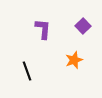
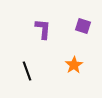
purple square: rotated 28 degrees counterclockwise
orange star: moved 5 px down; rotated 12 degrees counterclockwise
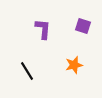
orange star: rotated 18 degrees clockwise
black line: rotated 12 degrees counterclockwise
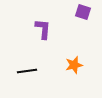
purple square: moved 14 px up
black line: rotated 66 degrees counterclockwise
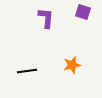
purple L-shape: moved 3 px right, 11 px up
orange star: moved 2 px left
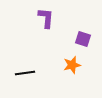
purple square: moved 27 px down
black line: moved 2 px left, 2 px down
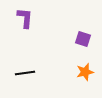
purple L-shape: moved 21 px left
orange star: moved 13 px right, 7 px down
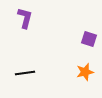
purple L-shape: rotated 10 degrees clockwise
purple square: moved 6 px right
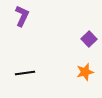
purple L-shape: moved 3 px left, 2 px up; rotated 10 degrees clockwise
purple square: rotated 28 degrees clockwise
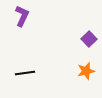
orange star: moved 1 px right, 1 px up
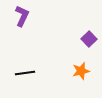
orange star: moved 5 px left
